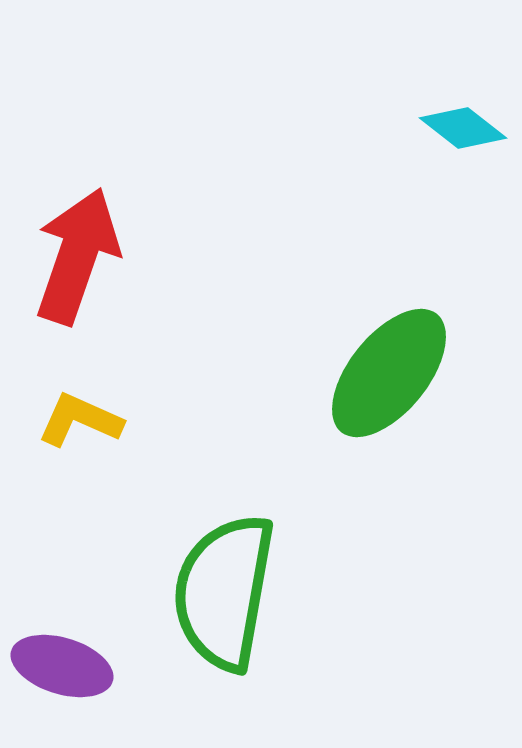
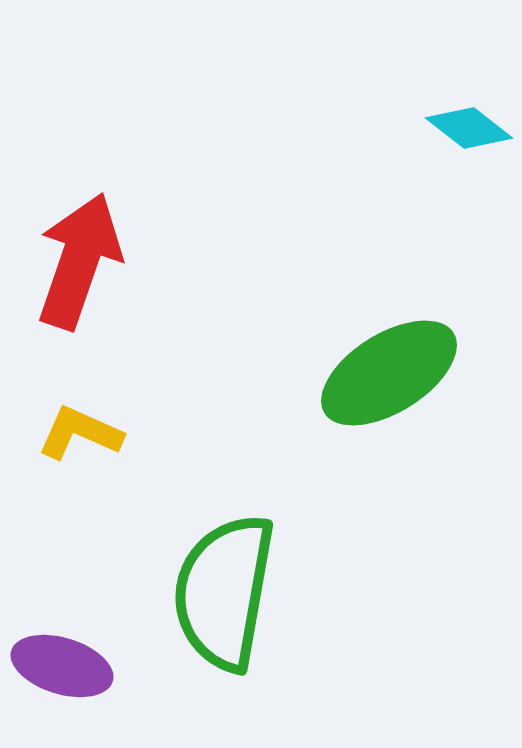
cyan diamond: moved 6 px right
red arrow: moved 2 px right, 5 px down
green ellipse: rotated 19 degrees clockwise
yellow L-shape: moved 13 px down
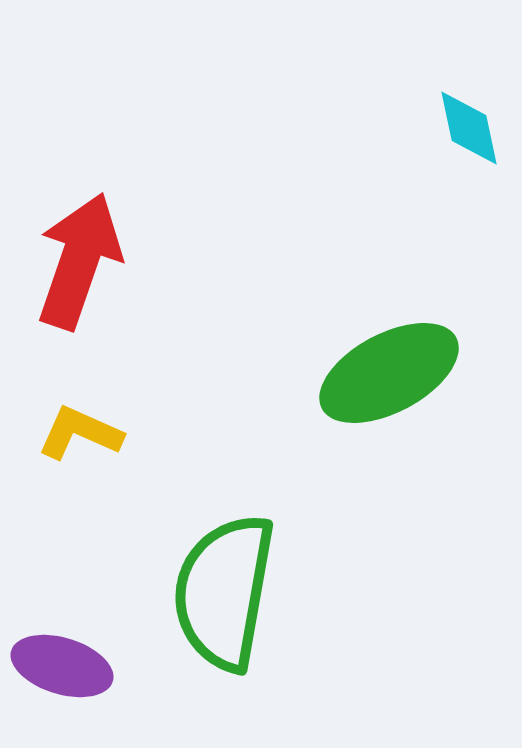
cyan diamond: rotated 40 degrees clockwise
green ellipse: rotated 4 degrees clockwise
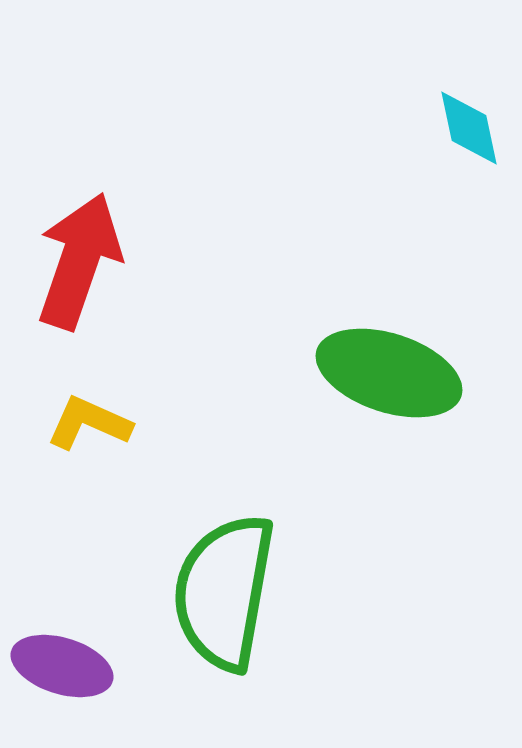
green ellipse: rotated 46 degrees clockwise
yellow L-shape: moved 9 px right, 10 px up
